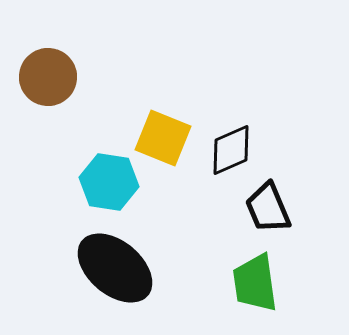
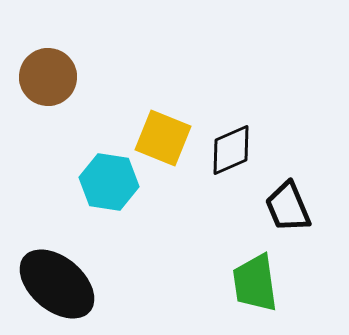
black trapezoid: moved 20 px right, 1 px up
black ellipse: moved 58 px left, 16 px down
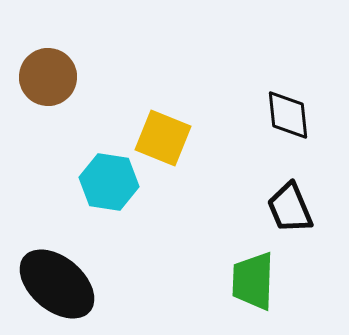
black diamond: moved 57 px right, 35 px up; rotated 72 degrees counterclockwise
black trapezoid: moved 2 px right, 1 px down
green trapezoid: moved 2 px left, 2 px up; rotated 10 degrees clockwise
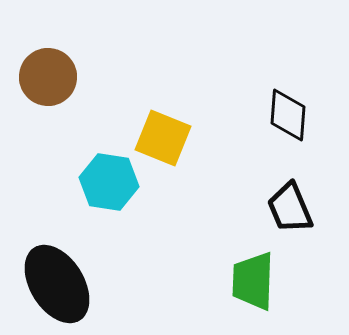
black diamond: rotated 10 degrees clockwise
black ellipse: rotated 18 degrees clockwise
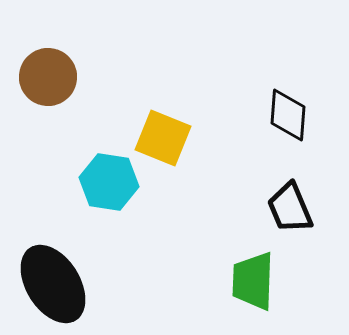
black ellipse: moved 4 px left
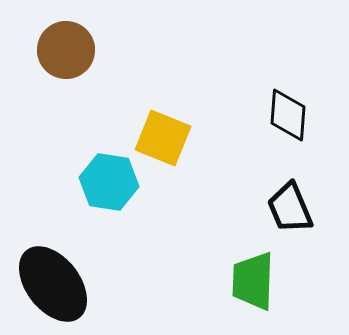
brown circle: moved 18 px right, 27 px up
black ellipse: rotated 6 degrees counterclockwise
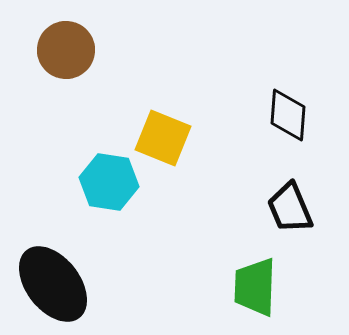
green trapezoid: moved 2 px right, 6 px down
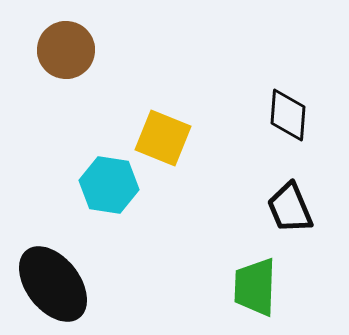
cyan hexagon: moved 3 px down
